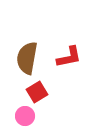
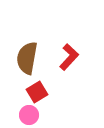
red L-shape: rotated 36 degrees counterclockwise
pink circle: moved 4 px right, 1 px up
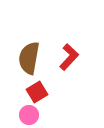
brown semicircle: moved 2 px right
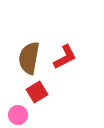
red L-shape: moved 4 px left; rotated 20 degrees clockwise
pink circle: moved 11 px left
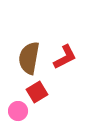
pink circle: moved 4 px up
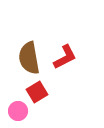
brown semicircle: rotated 20 degrees counterclockwise
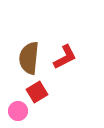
brown semicircle: rotated 16 degrees clockwise
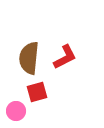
red square: rotated 15 degrees clockwise
pink circle: moved 2 px left
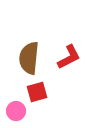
red L-shape: moved 4 px right
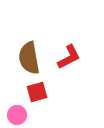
brown semicircle: rotated 16 degrees counterclockwise
pink circle: moved 1 px right, 4 px down
